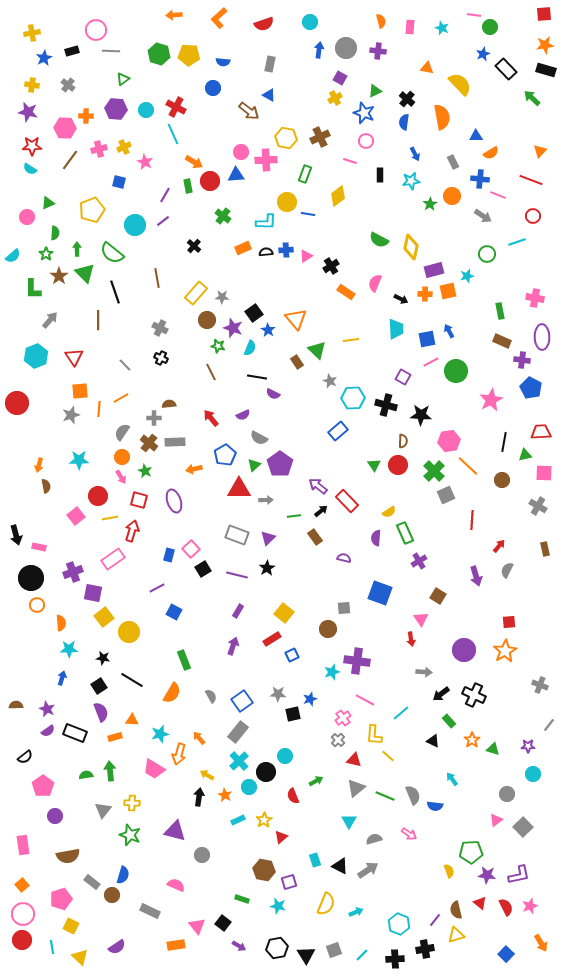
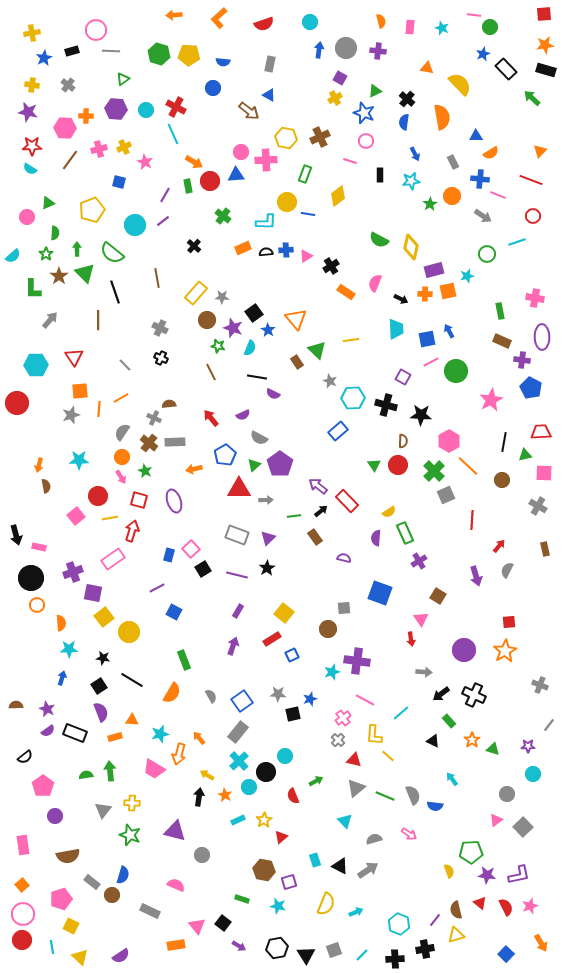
cyan hexagon at (36, 356): moved 9 px down; rotated 20 degrees clockwise
gray cross at (154, 418): rotated 24 degrees clockwise
pink hexagon at (449, 441): rotated 20 degrees counterclockwise
cyan triangle at (349, 821): moved 4 px left; rotated 14 degrees counterclockwise
purple semicircle at (117, 947): moved 4 px right, 9 px down
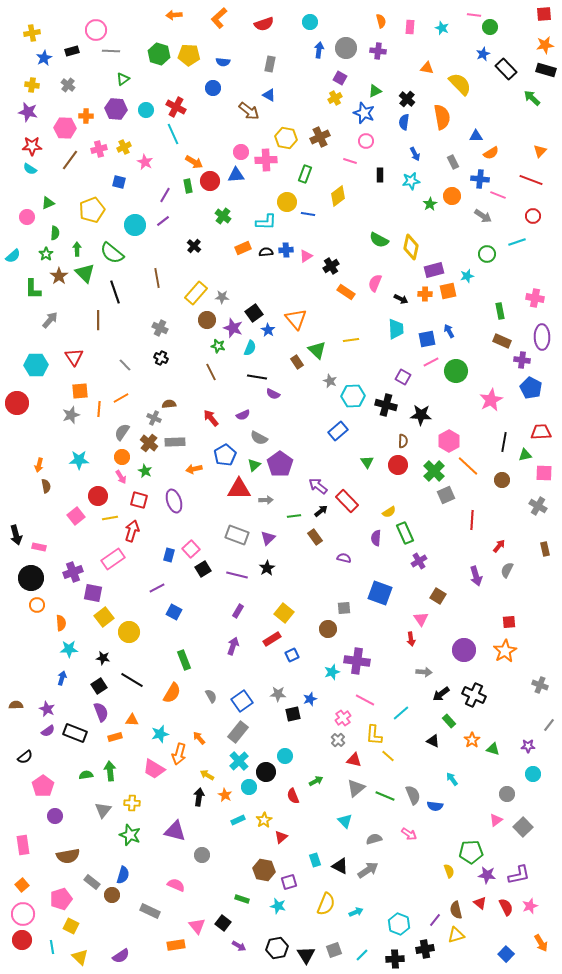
cyan hexagon at (353, 398): moved 2 px up
green triangle at (374, 465): moved 7 px left, 3 px up
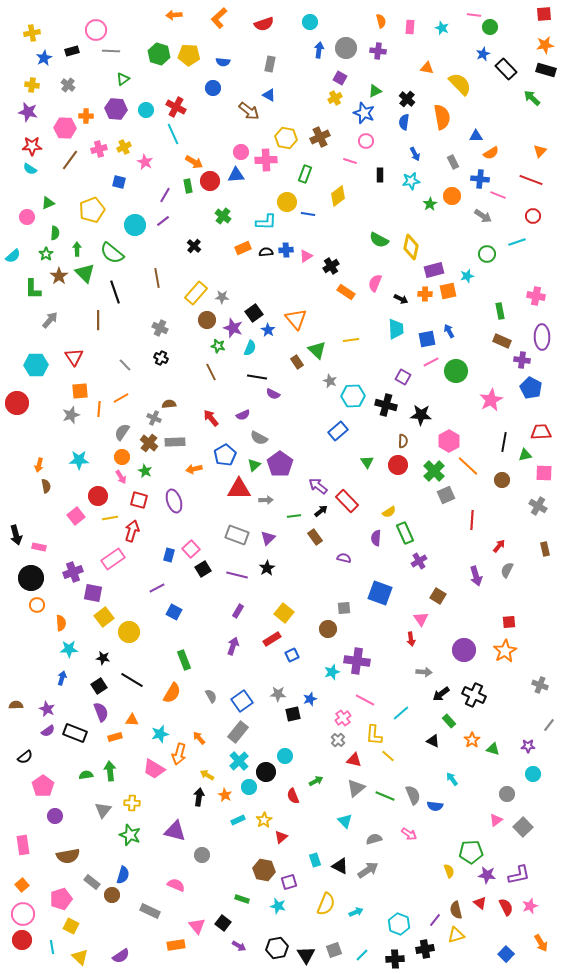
pink cross at (535, 298): moved 1 px right, 2 px up
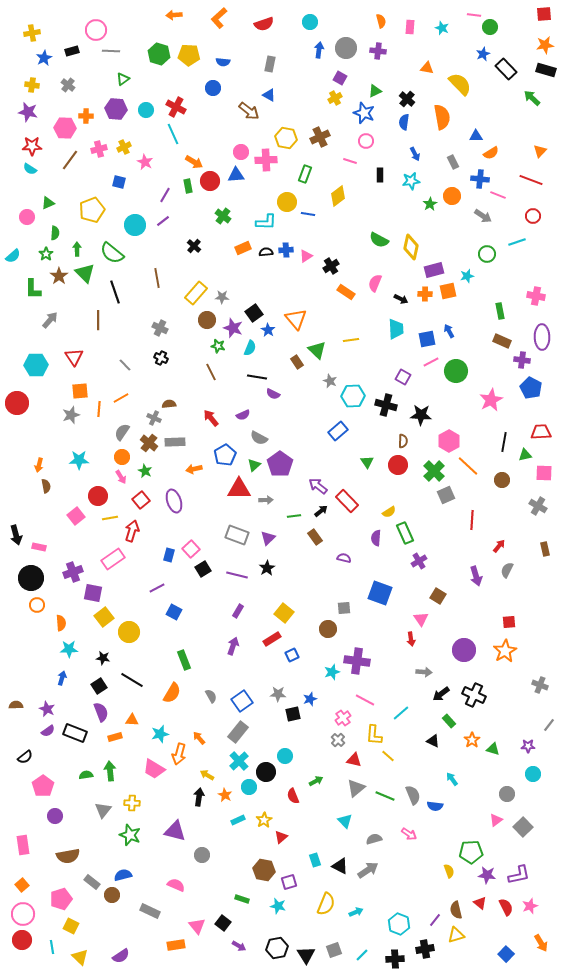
red square at (139, 500): moved 2 px right; rotated 36 degrees clockwise
blue semicircle at (123, 875): rotated 120 degrees counterclockwise
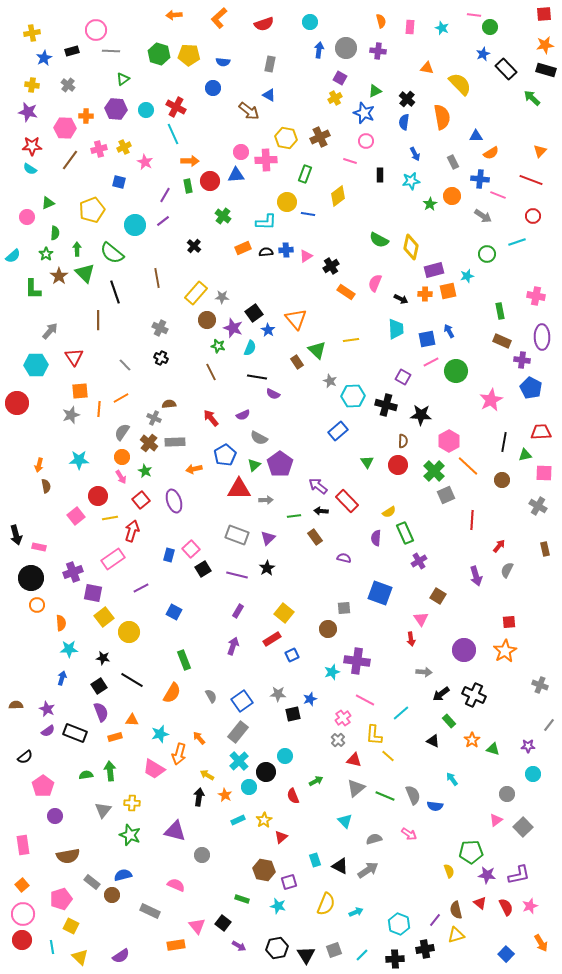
orange arrow at (194, 162): moved 4 px left, 1 px up; rotated 30 degrees counterclockwise
gray arrow at (50, 320): moved 11 px down
black arrow at (321, 511): rotated 136 degrees counterclockwise
purple line at (157, 588): moved 16 px left
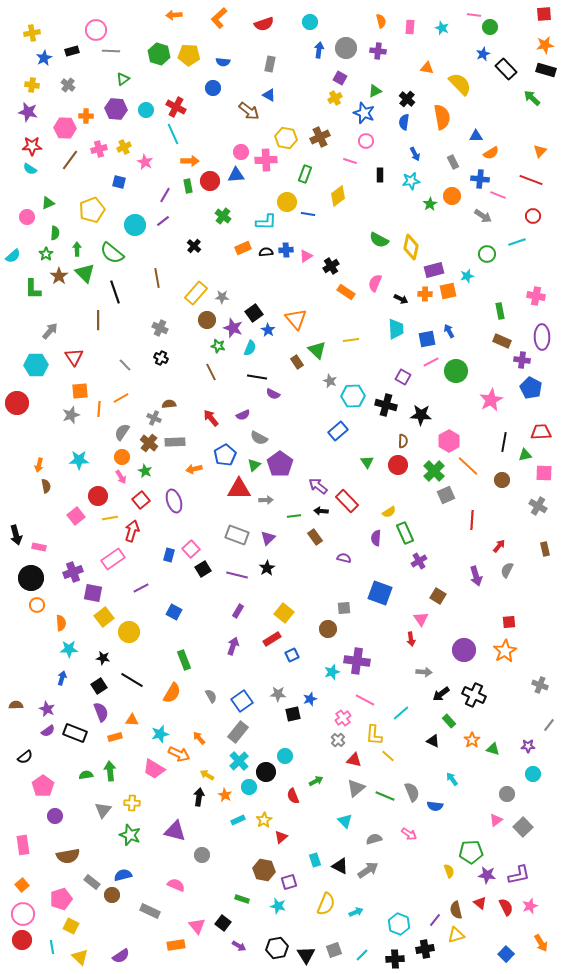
orange arrow at (179, 754): rotated 80 degrees counterclockwise
gray semicircle at (413, 795): moved 1 px left, 3 px up
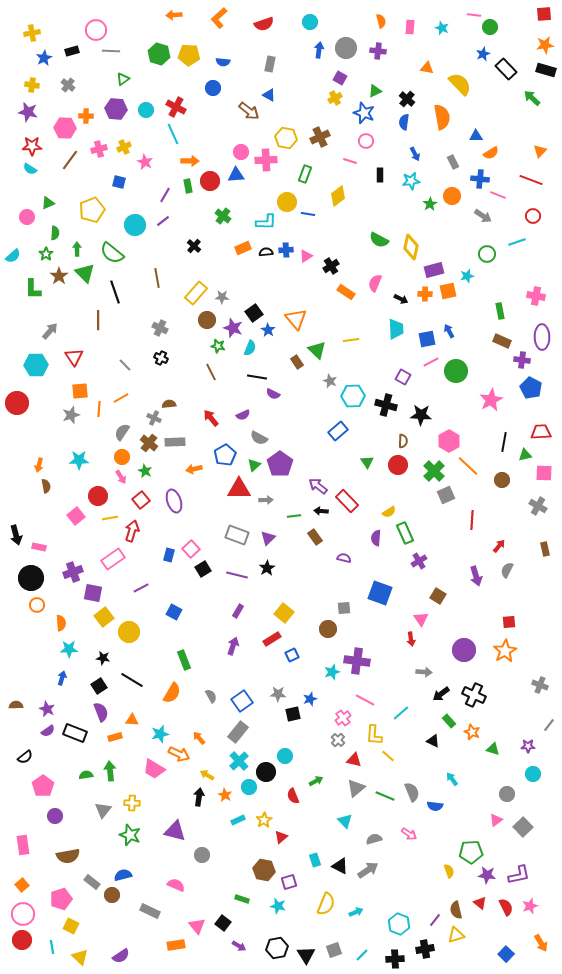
orange star at (472, 740): moved 8 px up; rotated 14 degrees counterclockwise
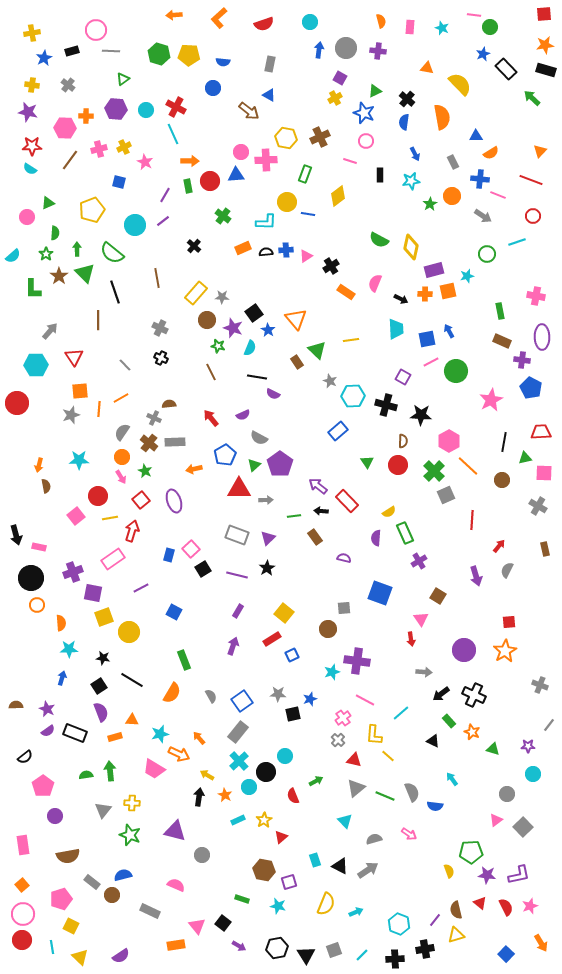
green triangle at (525, 455): moved 3 px down
yellow square at (104, 617): rotated 18 degrees clockwise
